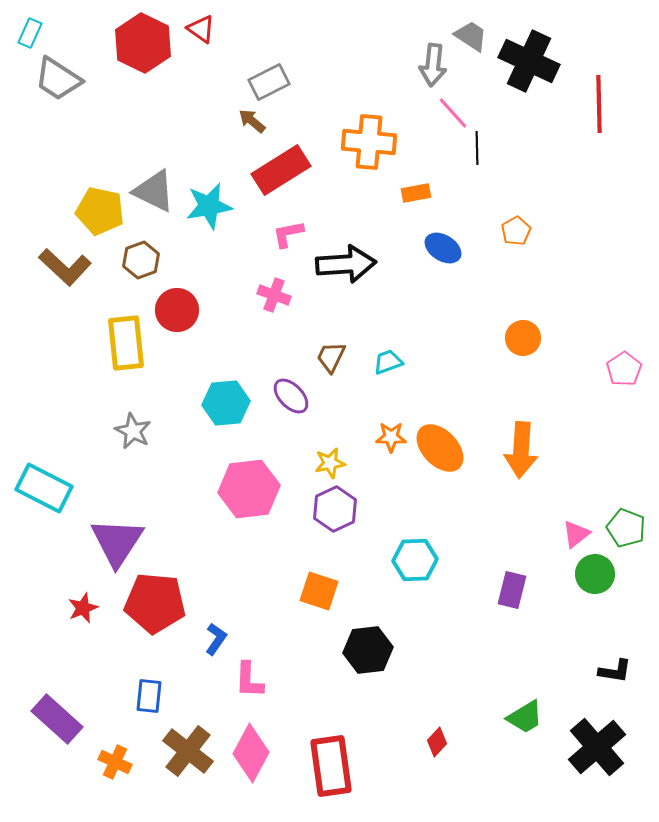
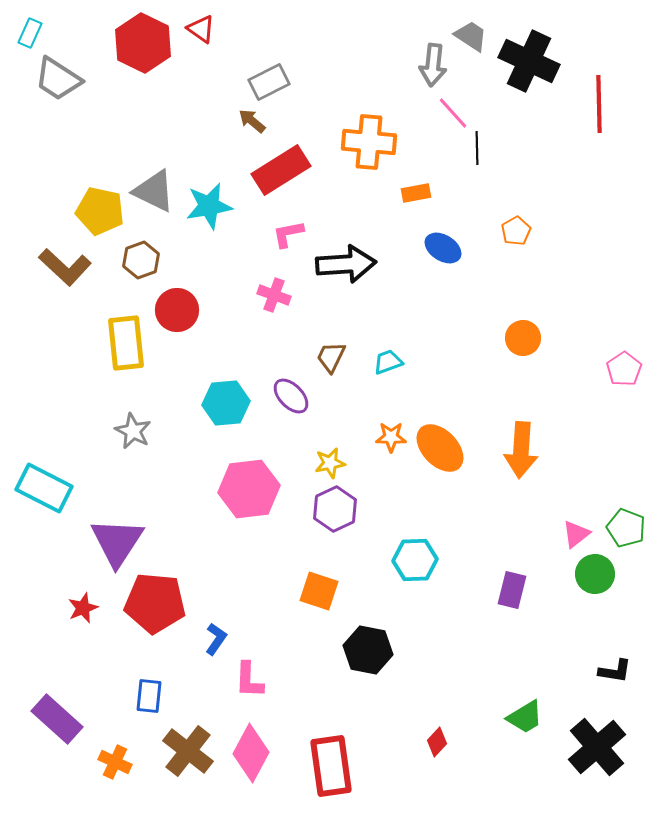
black hexagon at (368, 650): rotated 18 degrees clockwise
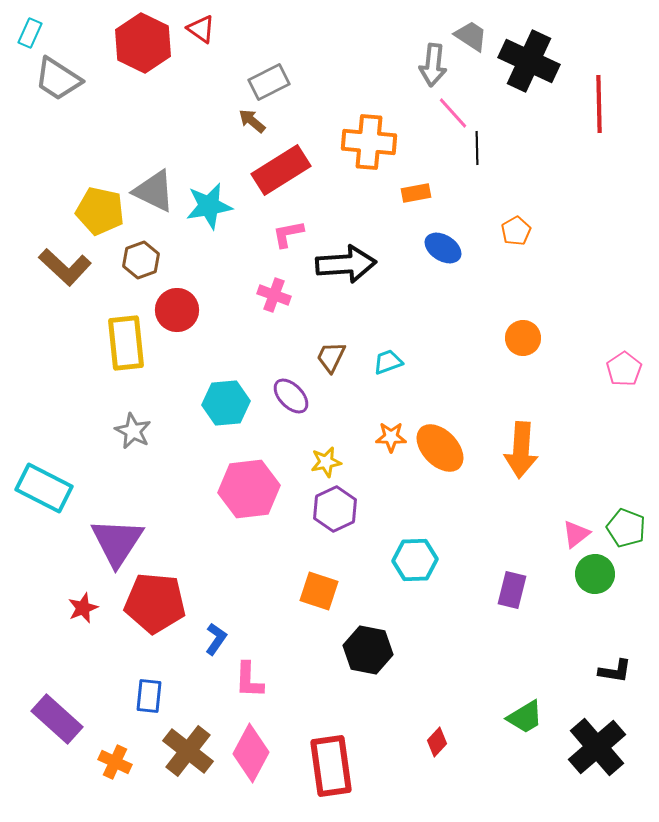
yellow star at (330, 463): moved 4 px left, 1 px up
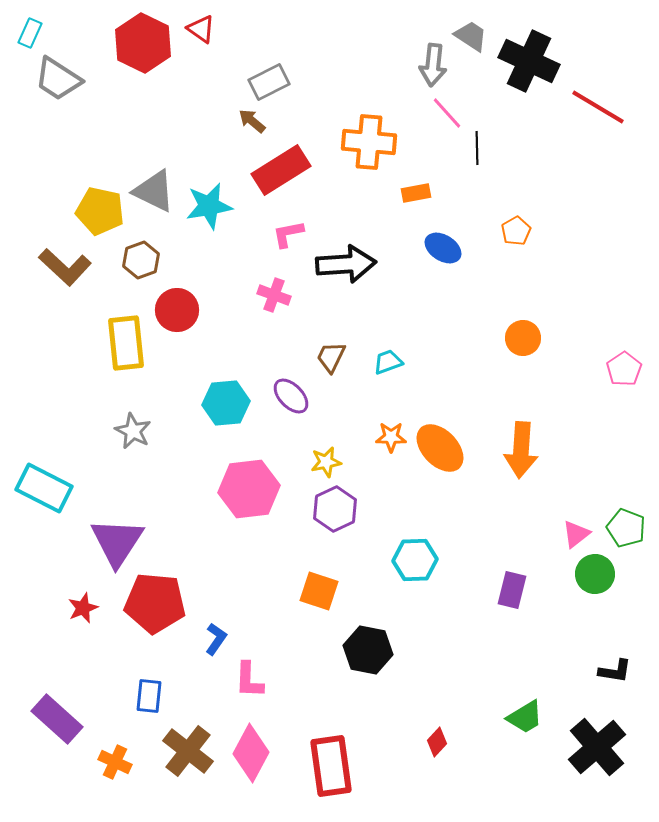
red line at (599, 104): moved 1 px left, 3 px down; rotated 58 degrees counterclockwise
pink line at (453, 113): moved 6 px left
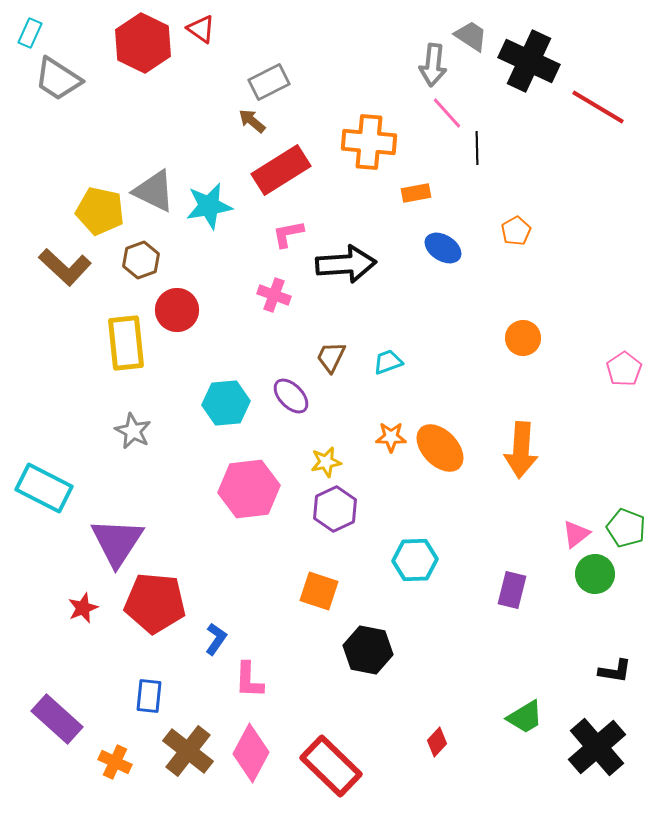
red rectangle at (331, 766): rotated 38 degrees counterclockwise
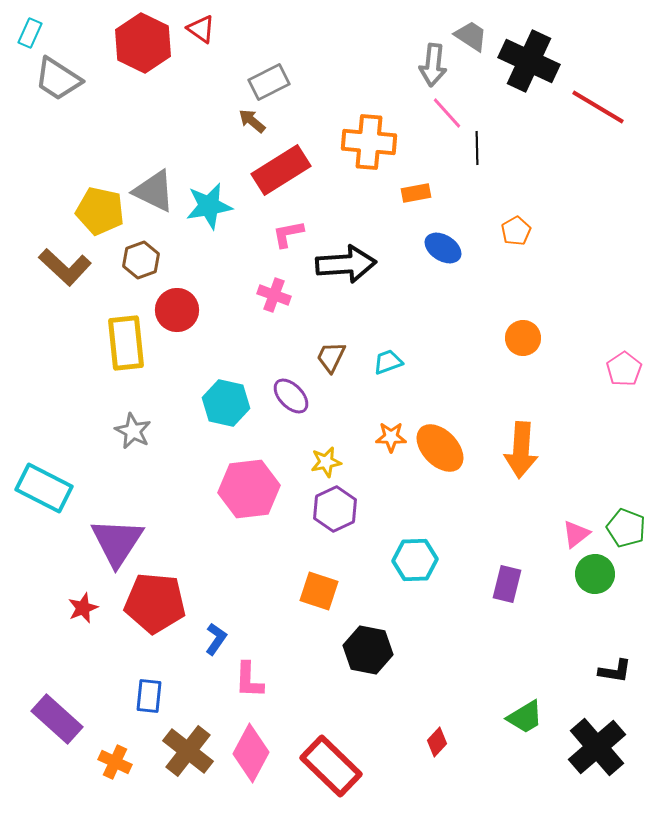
cyan hexagon at (226, 403): rotated 18 degrees clockwise
purple rectangle at (512, 590): moved 5 px left, 6 px up
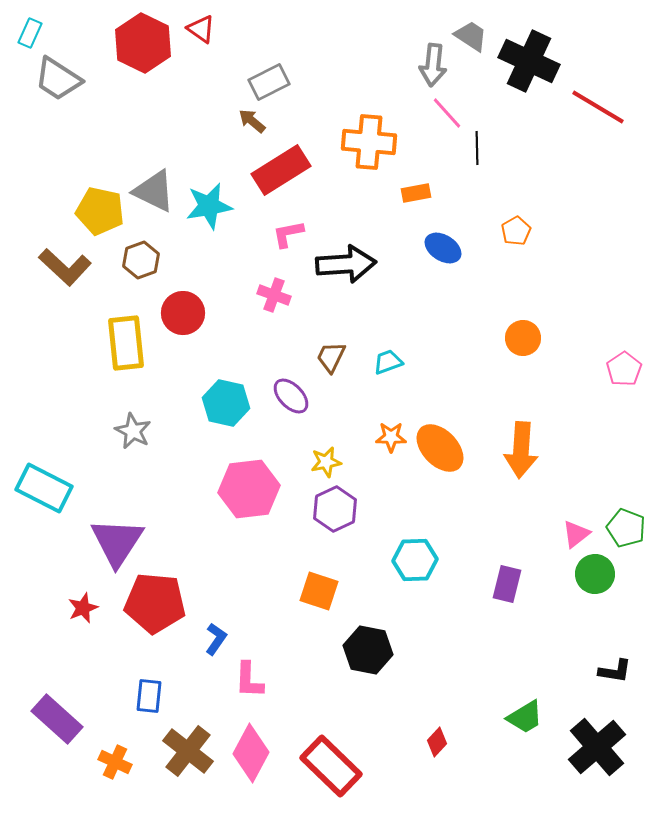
red circle at (177, 310): moved 6 px right, 3 px down
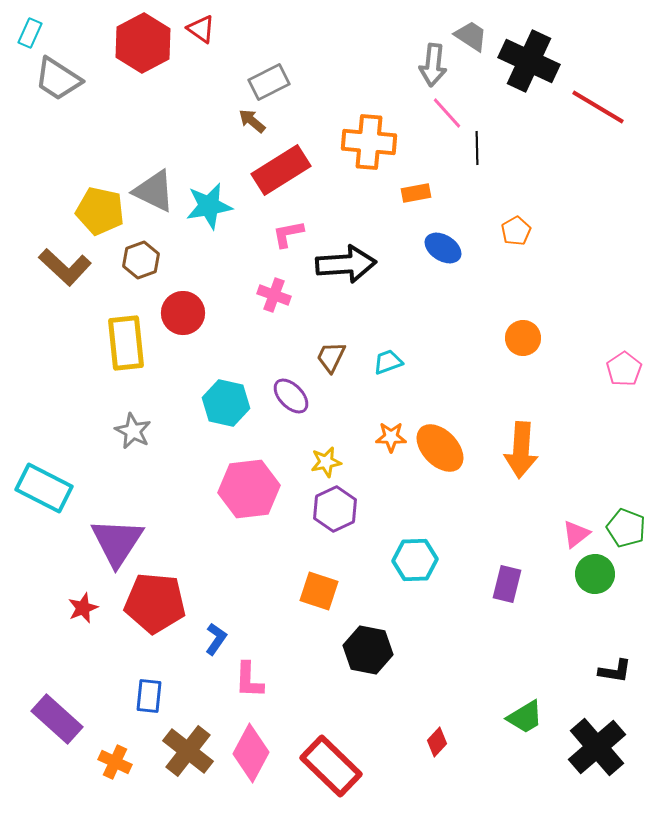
red hexagon at (143, 43): rotated 6 degrees clockwise
